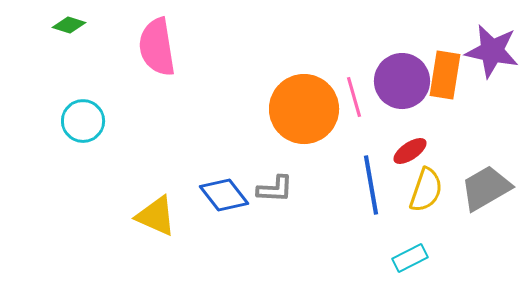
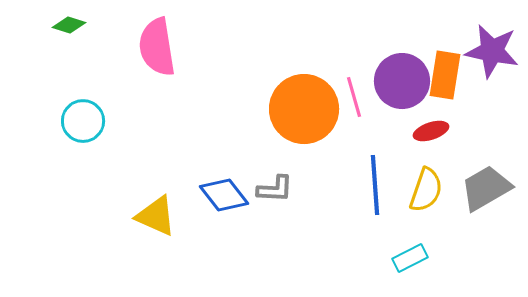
red ellipse: moved 21 px right, 20 px up; rotated 16 degrees clockwise
blue line: moved 4 px right; rotated 6 degrees clockwise
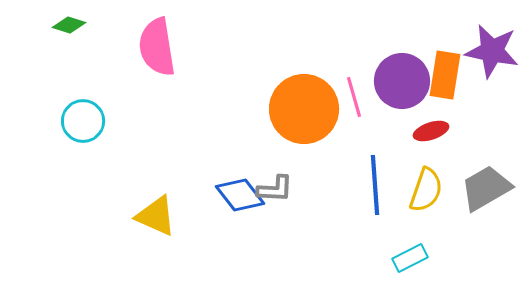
blue diamond: moved 16 px right
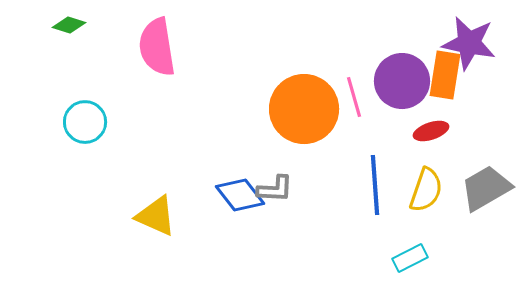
purple star: moved 23 px left, 8 px up
cyan circle: moved 2 px right, 1 px down
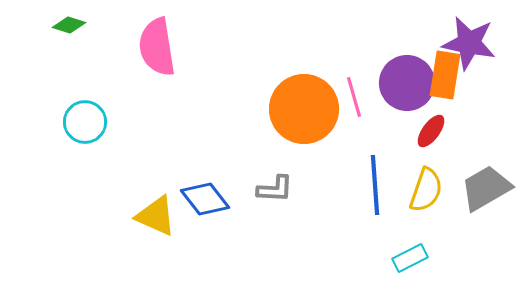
purple circle: moved 5 px right, 2 px down
red ellipse: rotated 36 degrees counterclockwise
blue diamond: moved 35 px left, 4 px down
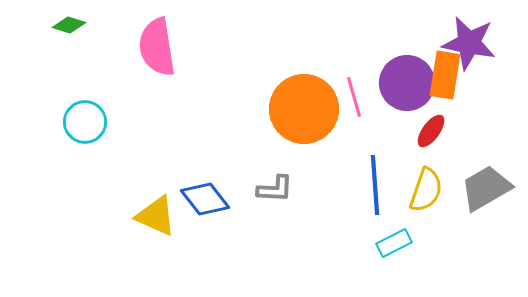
cyan rectangle: moved 16 px left, 15 px up
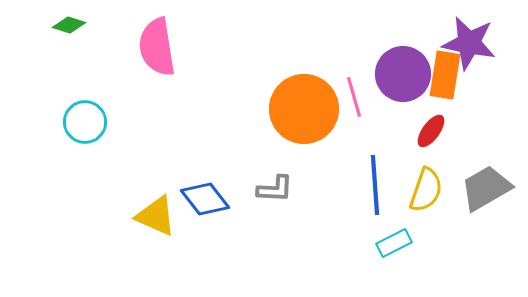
purple circle: moved 4 px left, 9 px up
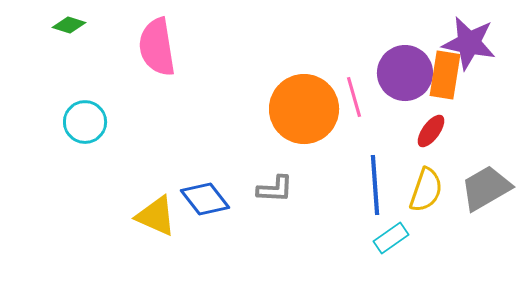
purple circle: moved 2 px right, 1 px up
cyan rectangle: moved 3 px left, 5 px up; rotated 8 degrees counterclockwise
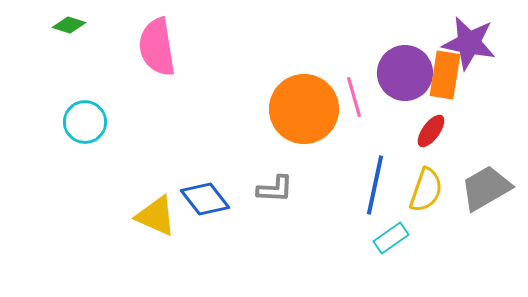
blue line: rotated 16 degrees clockwise
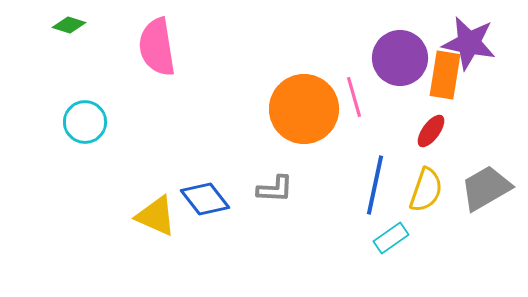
purple circle: moved 5 px left, 15 px up
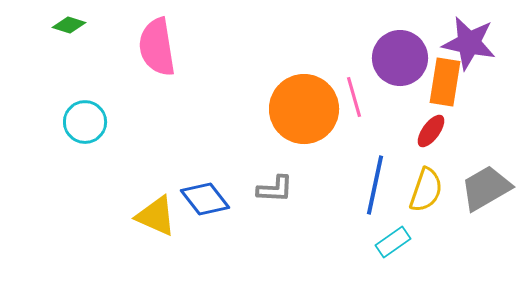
orange rectangle: moved 7 px down
cyan rectangle: moved 2 px right, 4 px down
